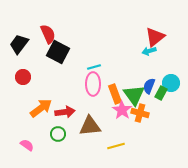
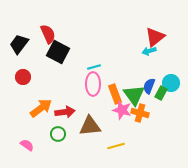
pink star: rotated 18 degrees counterclockwise
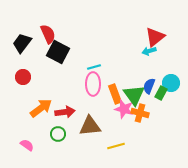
black trapezoid: moved 3 px right, 1 px up
pink star: moved 2 px right, 1 px up
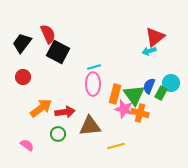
orange rectangle: rotated 36 degrees clockwise
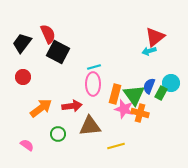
red arrow: moved 7 px right, 6 px up
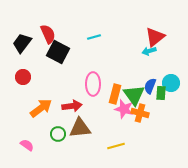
cyan line: moved 30 px up
blue semicircle: moved 1 px right
green rectangle: rotated 24 degrees counterclockwise
brown triangle: moved 10 px left, 2 px down
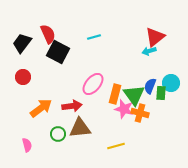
pink ellipse: rotated 40 degrees clockwise
pink semicircle: rotated 40 degrees clockwise
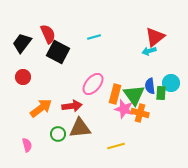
blue semicircle: rotated 28 degrees counterclockwise
